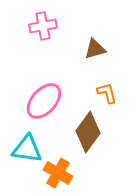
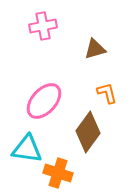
orange cross: rotated 12 degrees counterclockwise
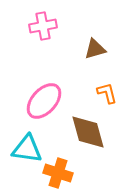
brown diamond: rotated 51 degrees counterclockwise
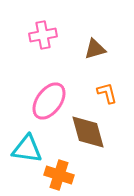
pink cross: moved 9 px down
pink ellipse: moved 5 px right; rotated 6 degrees counterclockwise
orange cross: moved 1 px right, 2 px down
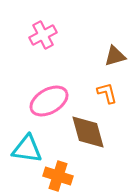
pink cross: rotated 16 degrees counterclockwise
brown triangle: moved 20 px right, 7 px down
pink ellipse: rotated 24 degrees clockwise
orange cross: moved 1 px left, 1 px down
